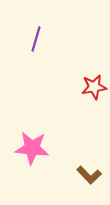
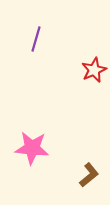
red star: moved 17 px up; rotated 15 degrees counterclockwise
brown L-shape: rotated 85 degrees counterclockwise
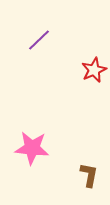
purple line: moved 3 px right, 1 px down; rotated 30 degrees clockwise
brown L-shape: rotated 40 degrees counterclockwise
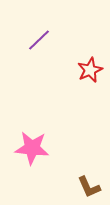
red star: moved 4 px left
brown L-shape: moved 12 px down; rotated 145 degrees clockwise
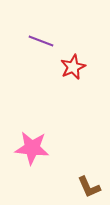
purple line: moved 2 px right, 1 px down; rotated 65 degrees clockwise
red star: moved 17 px left, 3 px up
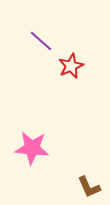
purple line: rotated 20 degrees clockwise
red star: moved 2 px left, 1 px up
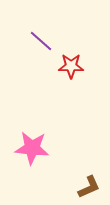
red star: rotated 25 degrees clockwise
brown L-shape: rotated 90 degrees counterclockwise
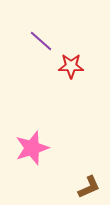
pink star: rotated 24 degrees counterclockwise
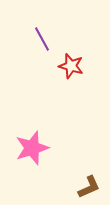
purple line: moved 1 px right, 2 px up; rotated 20 degrees clockwise
red star: rotated 15 degrees clockwise
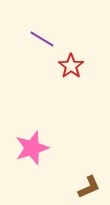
purple line: rotated 30 degrees counterclockwise
red star: rotated 20 degrees clockwise
